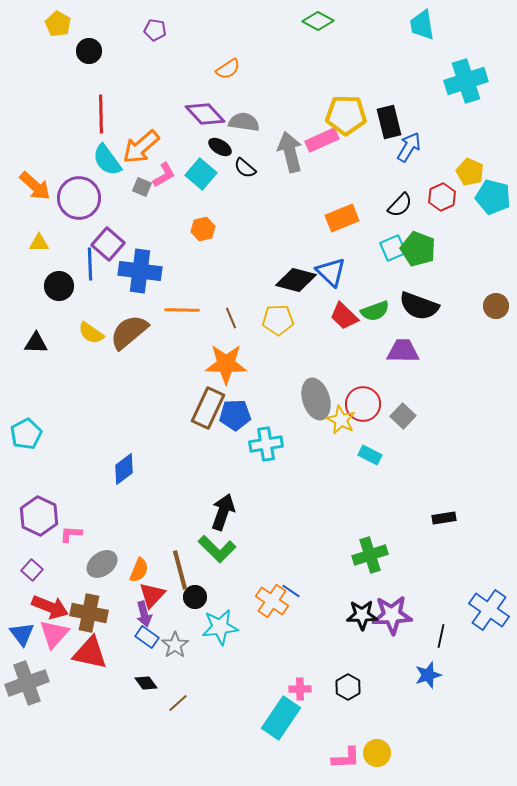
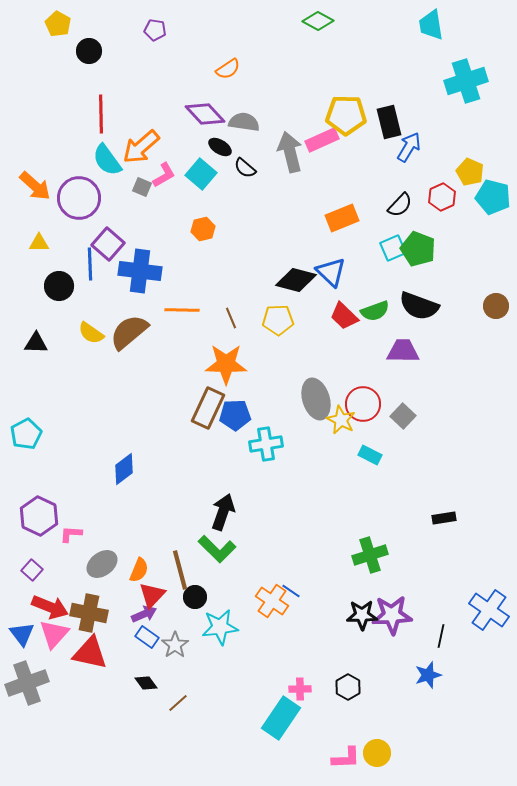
cyan trapezoid at (422, 25): moved 9 px right
purple arrow at (144, 614): rotated 100 degrees counterclockwise
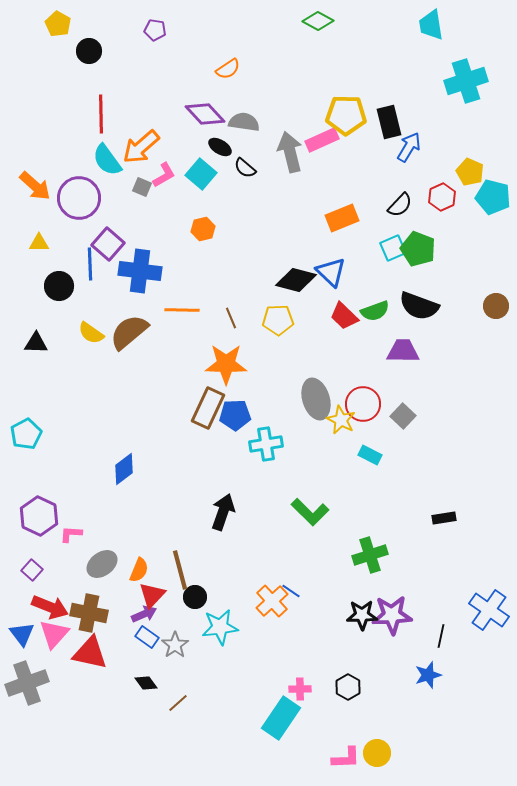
green L-shape at (217, 549): moved 93 px right, 37 px up
orange cross at (272, 601): rotated 12 degrees clockwise
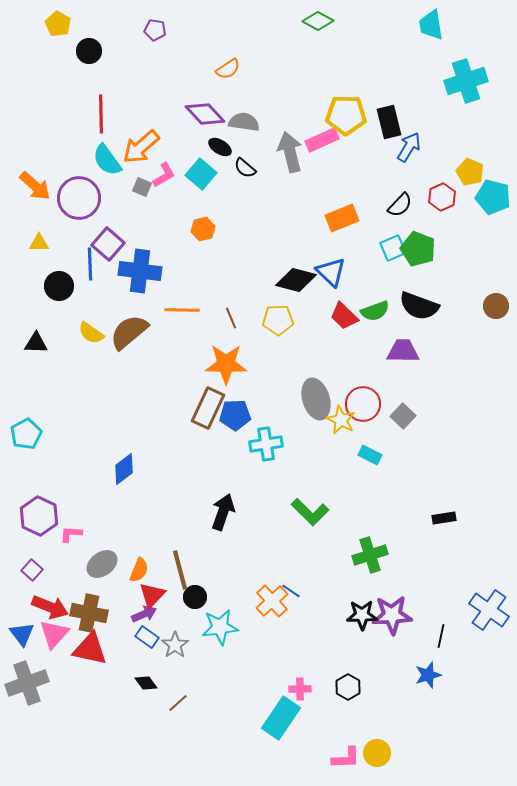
red triangle at (90, 653): moved 4 px up
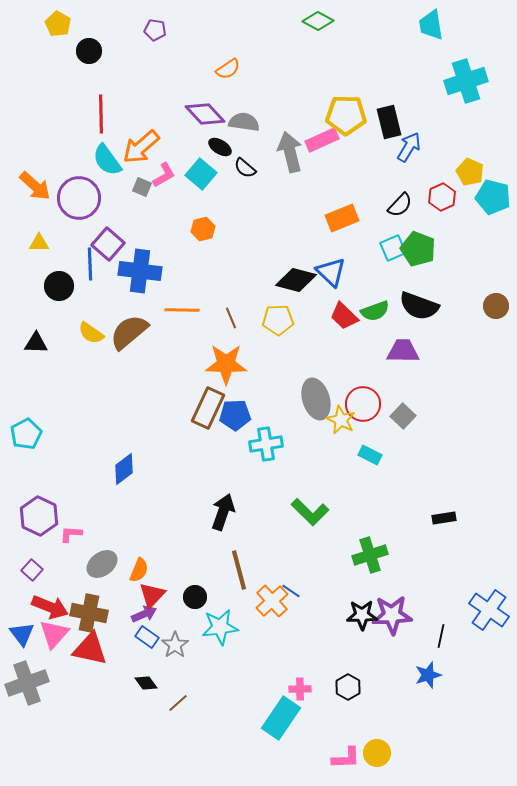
brown line at (180, 570): moved 59 px right
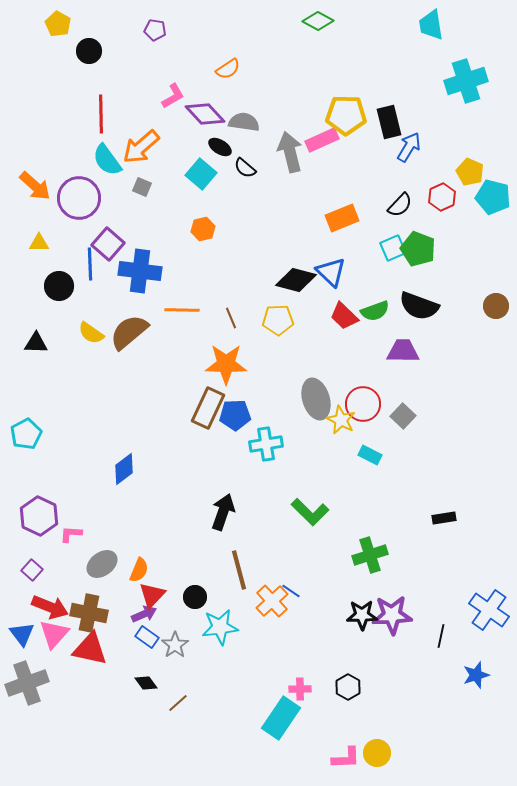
pink L-shape at (164, 175): moved 9 px right, 79 px up
blue star at (428, 675): moved 48 px right
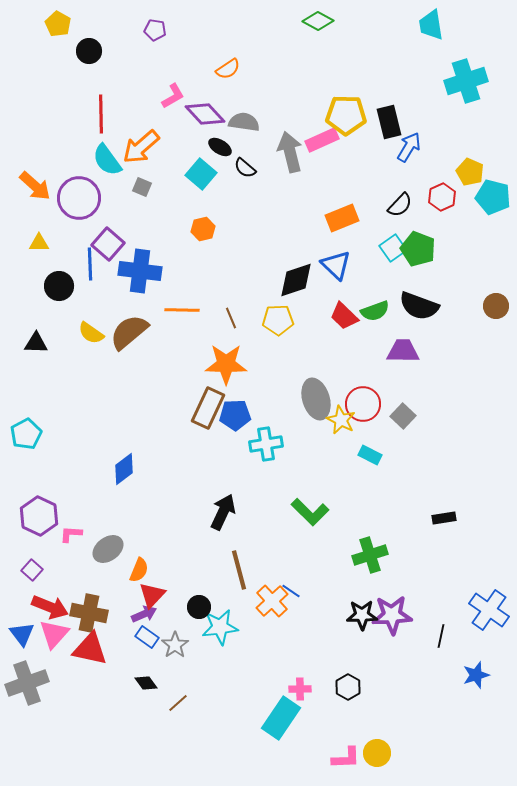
cyan square at (393, 248): rotated 12 degrees counterclockwise
blue triangle at (331, 272): moved 5 px right, 7 px up
black diamond at (296, 280): rotated 33 degrees counterclockwise
black arrow at (223, 512): rotated 6 degrees clockwise
gray ellipse at (102, 564): moved 6 px right, 15 px up
black circle at (195, 597): moved 4 px right, 10 px down
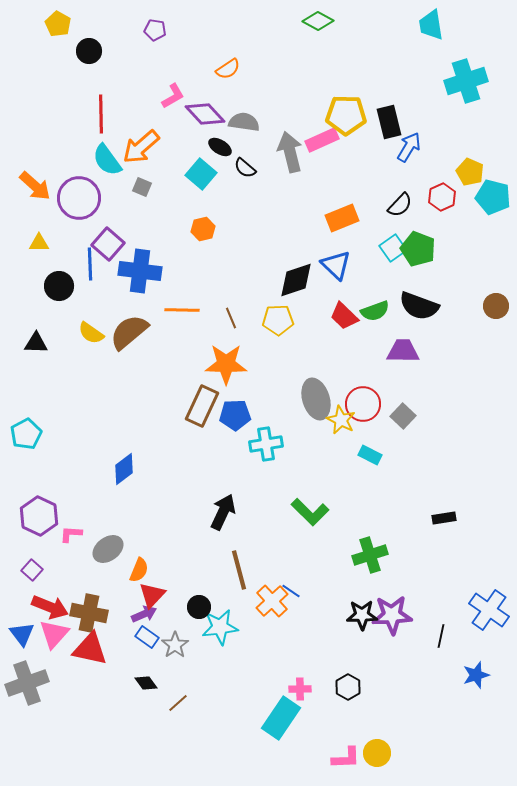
brown rectangle at (208, 408): moved 6 px left, 2 px up
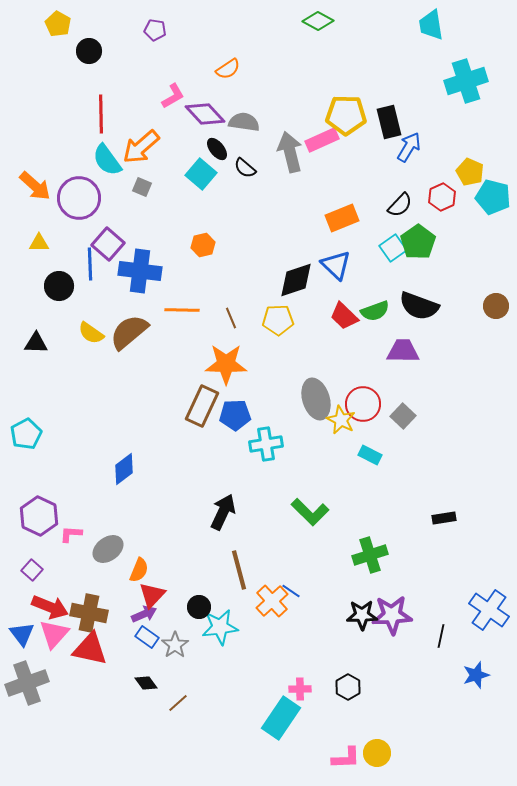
black ellipse at (220, 147): moved 3 px left, 2 px down; rotated 20 degrees clockwise
orange hexagon at (203, 229): moved 16 px down
green pentagon at (418, 249): moved 7 px up; rotated 16 degrees clockwise
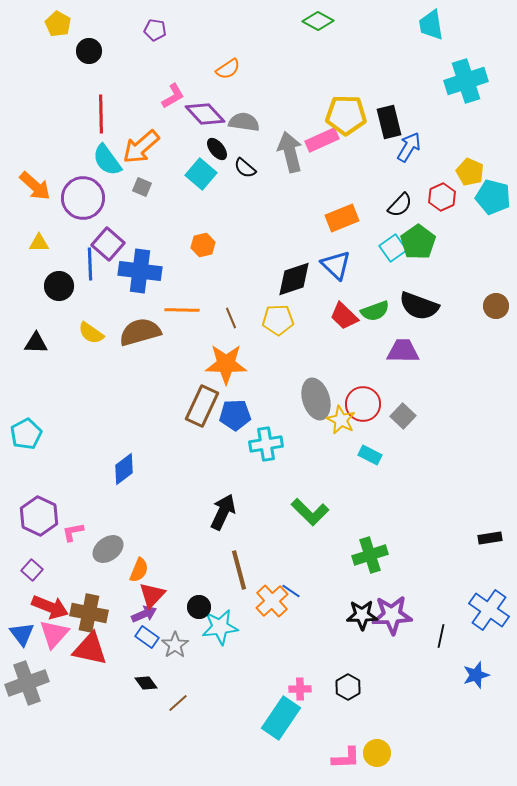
purple circle at (79, 198): moved 4 px right
black diamond at (296, 280): moved 2 px left, 1 px up
brown semicircle at (129, 332): moved 11 px right; rotated 24 degrees clockwise
black rectangle at (444, 518): moved 46 px right, 20 px down
pink L-shape at (71, 534): moved 2 px right, 2 px up; rotated 15 degrees counterclockwise
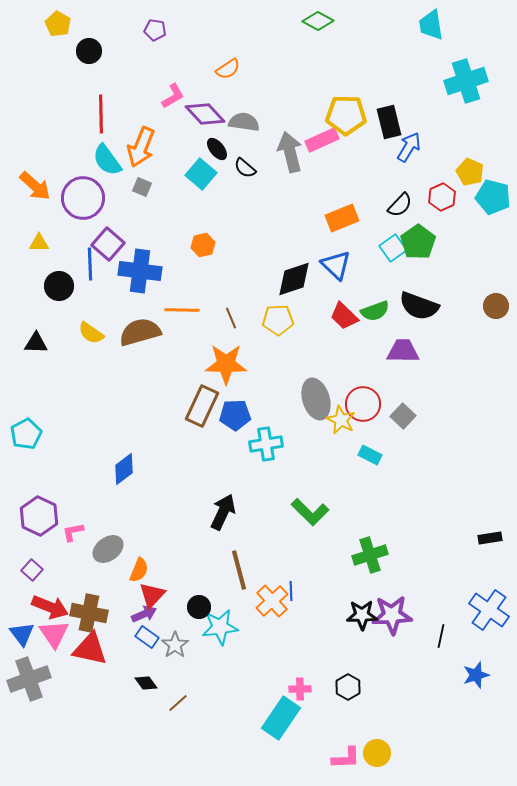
orange arrow at (141, 147): rotated 27 degrees counterclockwise
blue line at (291, 591): rotated 54 degrees clockwise
pink triangle at (54, 634): rotated 16 degrees counterclockwise
gray cross at (27, 683): moved 2 px right, 4 px up
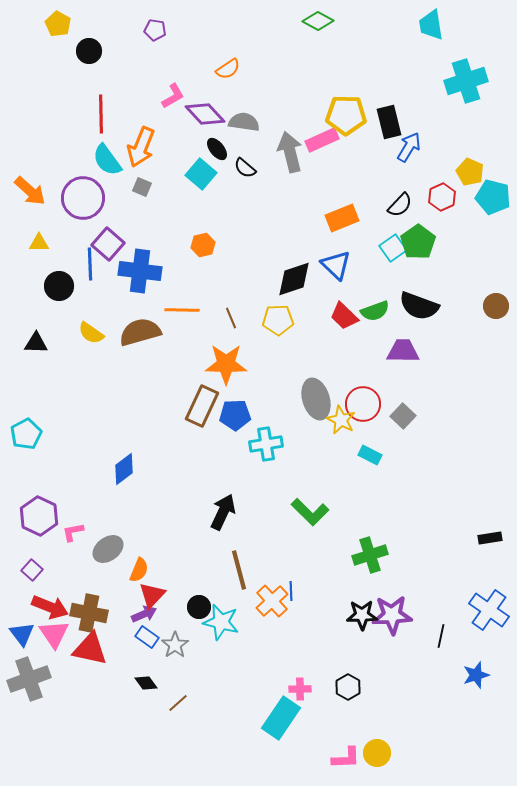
orange arrow at (35, 186): moved 5 px left, 5 px down
cyan star at (220, 627): moved 1 px right, 5 px up; rotated 21 degrees clockwise
